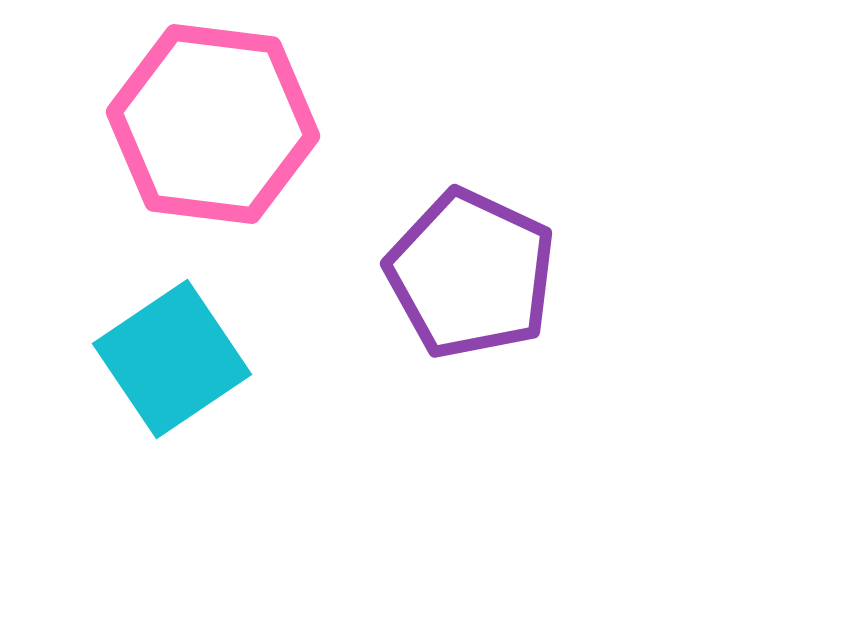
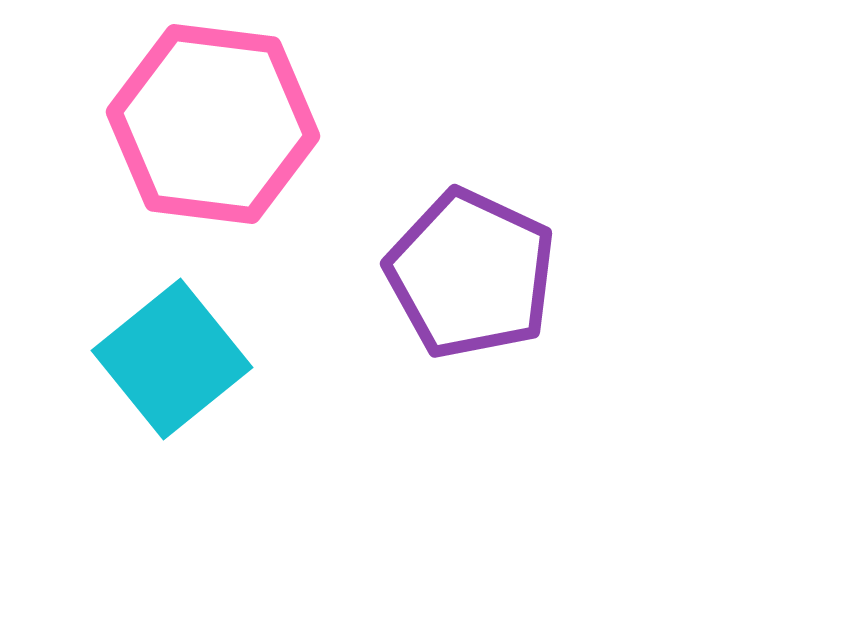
cyan square: rotated 5 degrees counterclockwise
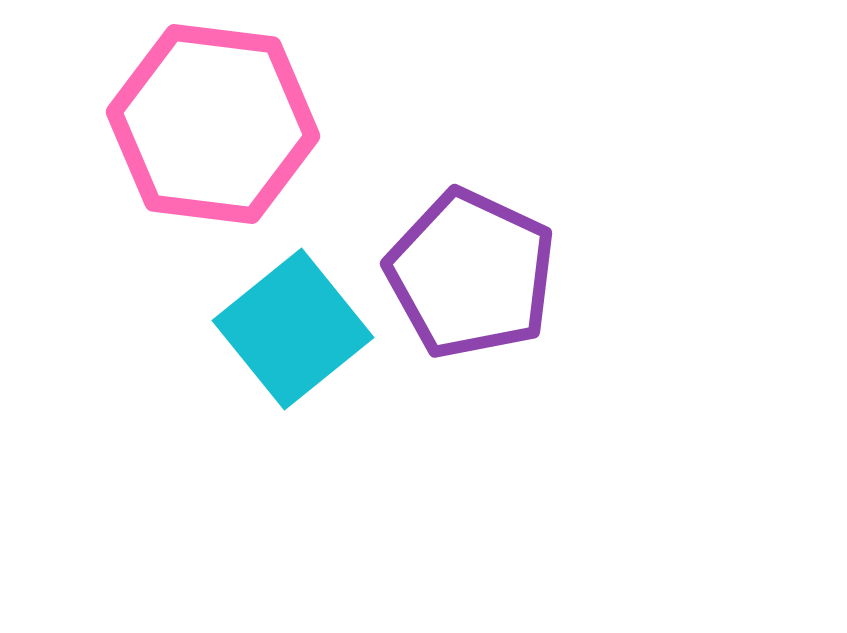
cyan square: moved 121 px right, 30 px up
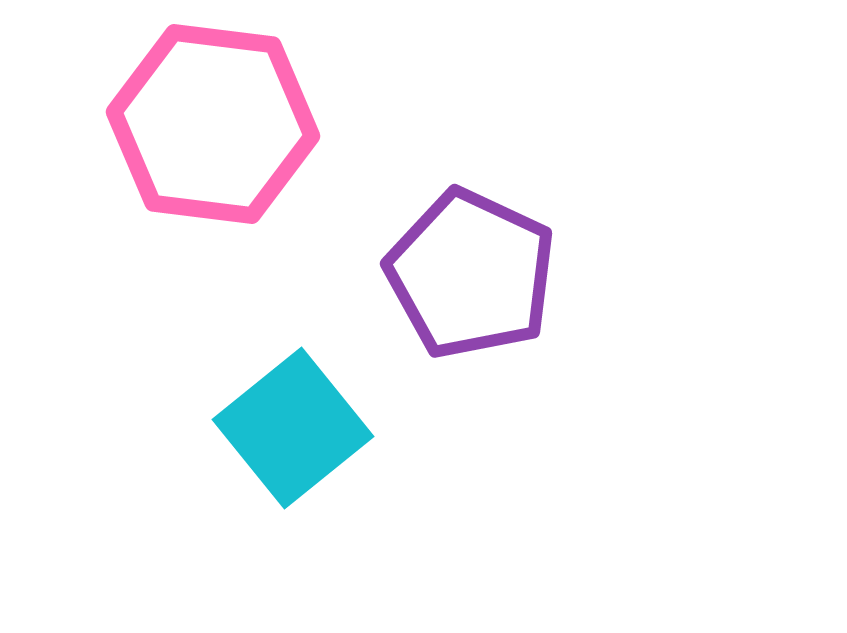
cyan square: moved 99 px down
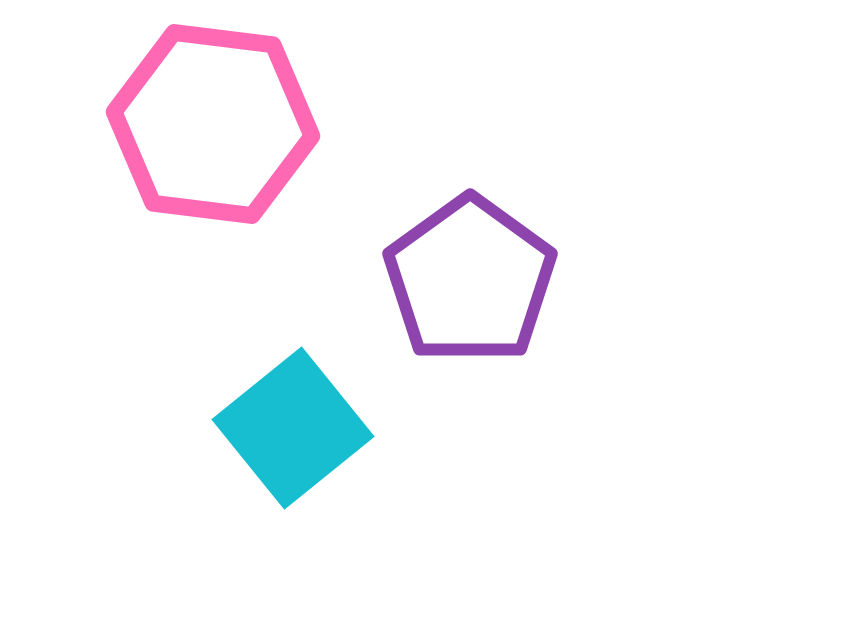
purple pentagon: moved 1 px left, 6 px down; rotated 11 degrees clockwise
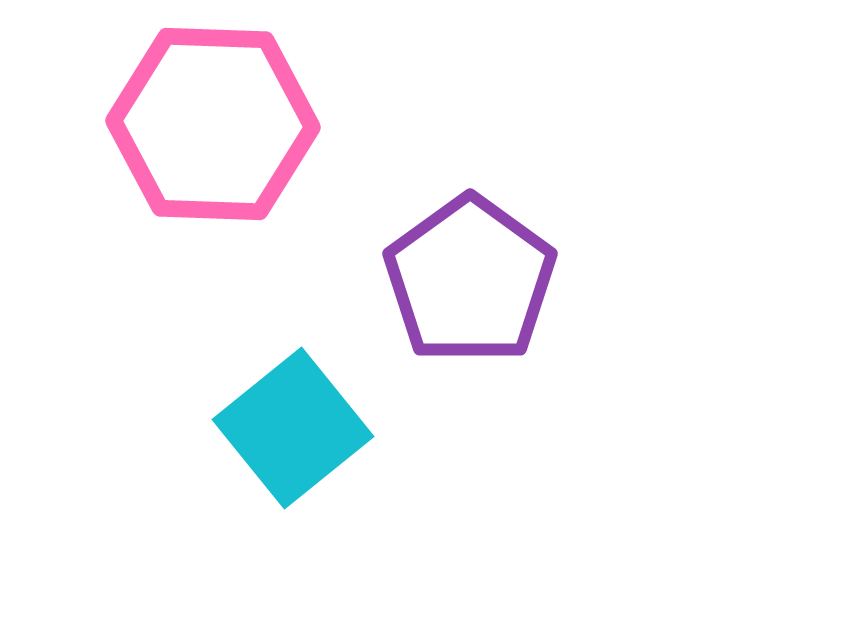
pink hexagon: rotated 5 degrees counterclockwise
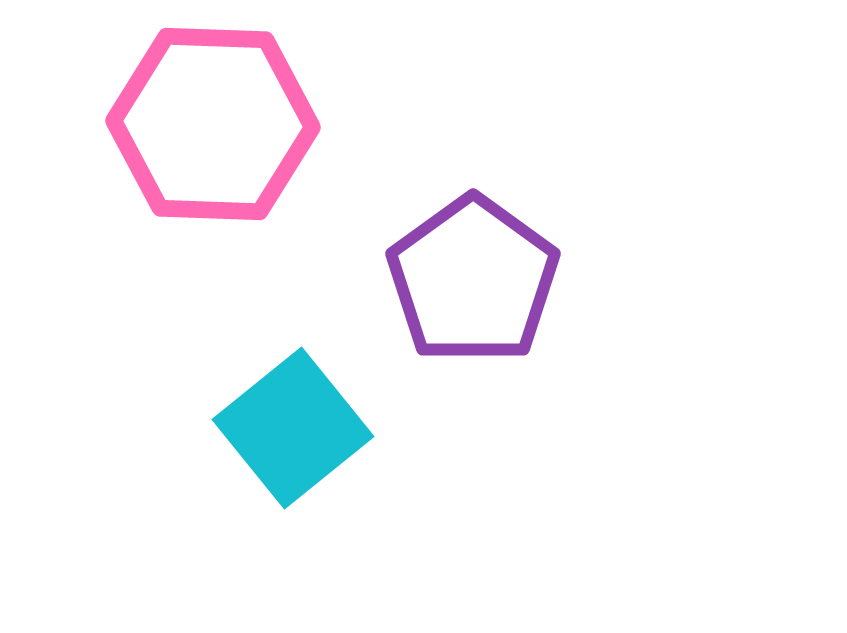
purple pentagon: moved 3 px right
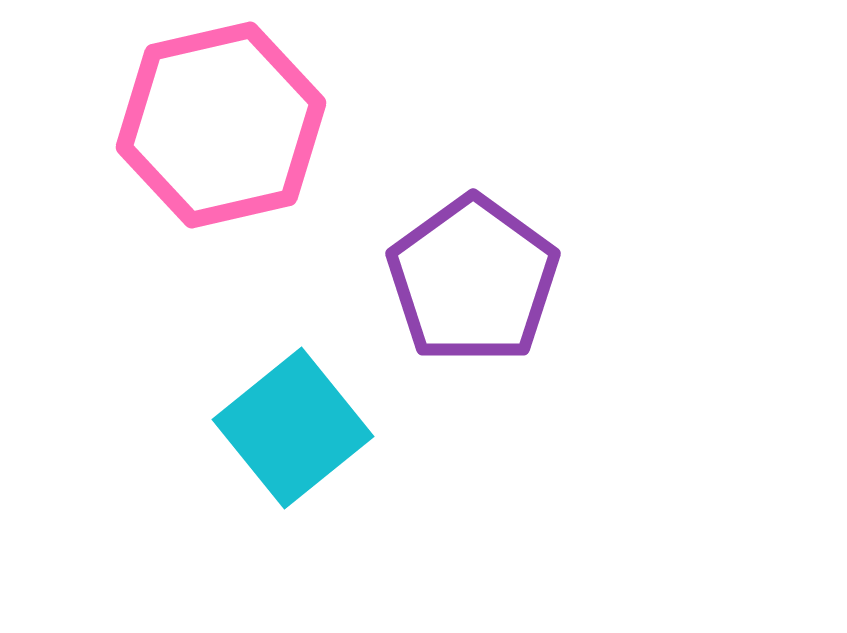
pink hexagon: moved 8 px right, 1 px down; rotated 15 degrees counterclockwise
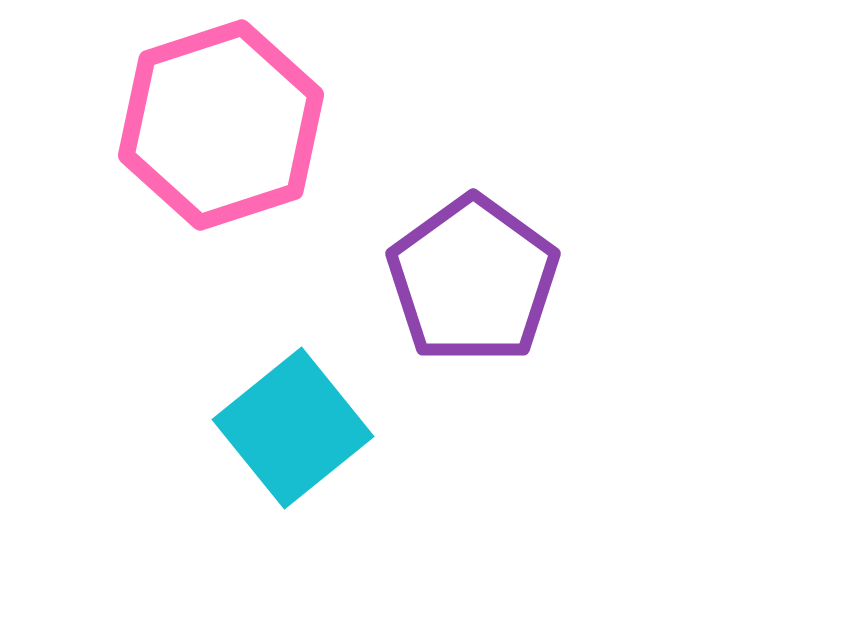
pink hexagon: rotated 5 degrees counterclockwise
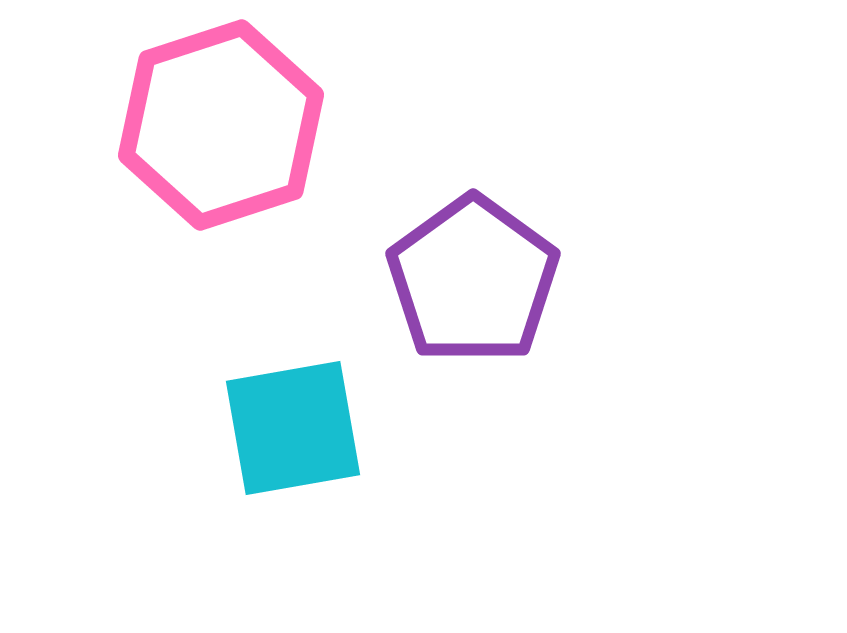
cyan square: rotated 29 degrees clockwise
